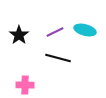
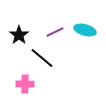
black line: moved 16 px left; rotated 25 degrees clockwise
pink cross: moved 1 px up
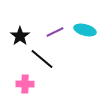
black star: moved 1 px right, 1 px down
black line: moved 1 px down
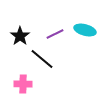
purple line: moved 2 px down
pink cross: moved 2 px left
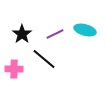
black star: moved 2 px right, 2 px up
black line: moved 2 px right
pink cross: moved 9 px left, 15 px up
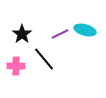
purple line: moved 5 px right
black line: rotated 10 degrees clockwise
pink cross: moved 2 px right, 3 px up
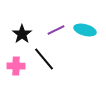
purple line: moved 4 px left, 4 px up
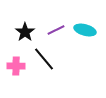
black star: moved 3 px right, 2 px up
